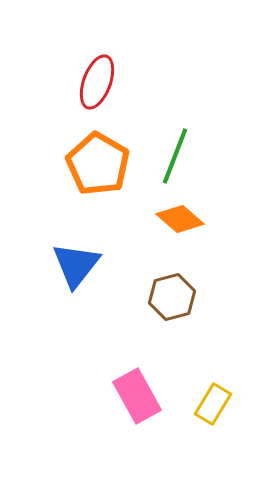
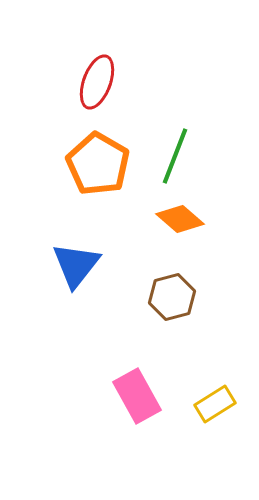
yellow rectangle: moved 2 px right; rotated 27 degrees clockwise
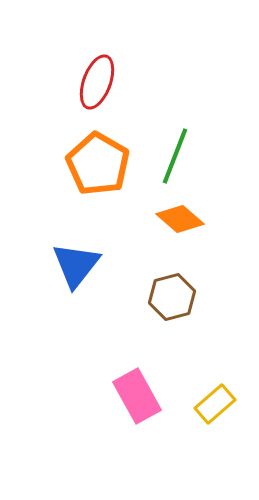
yellow rectangle: rotated 9 degrees counterclockwise
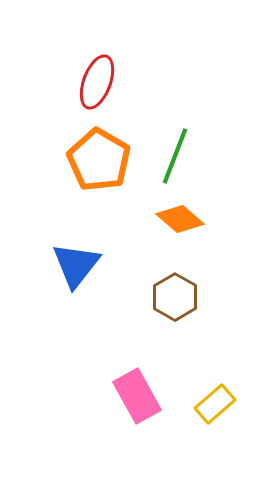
orange pentagon: moved 1 px right, 4 px up
brown hexagon: moved 3 px right; rotated 15 degrees counterclockwise
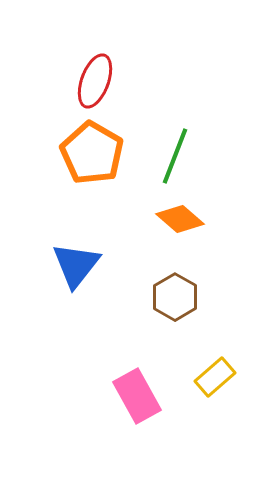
red ellipse: moved 2 px left, 1 px up
orange pentagon: moved 7 px left, 7 px up
yellow rectangle: moved 27 px up
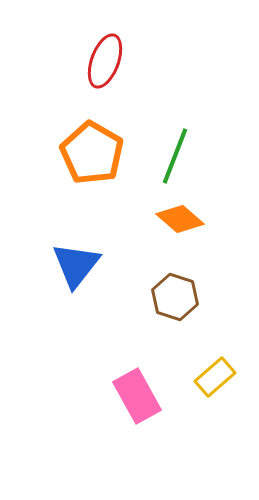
red ellipse: moved 10 px right, 20 px up
brown hexagon: rotated 12 degrees counterclockwise
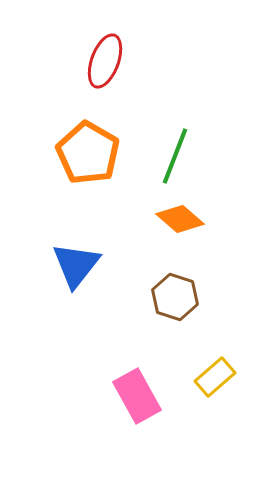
orange pentagon: moved 4 px left
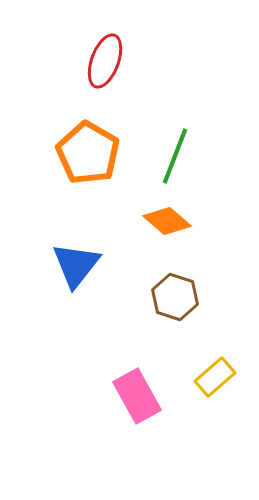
orange diamond: moved 13 px left, 2 px down
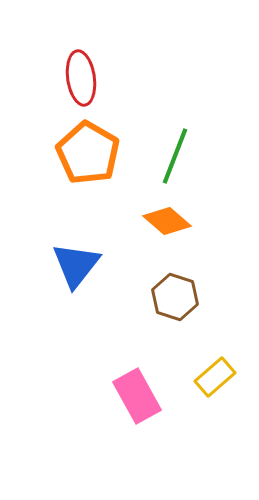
red ellipse: moved 24 px left, 17 px down; rotated 28 degrees counterclockwise
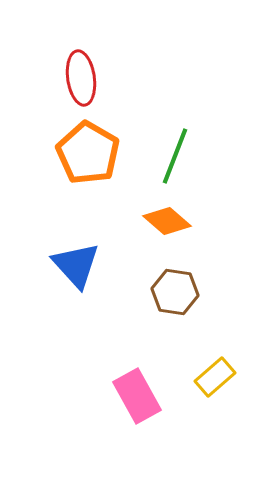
blue triangle: rotated 20 degrees counterclockwise
brown hexagon: moved 5 px up; rotated 9 degrees counterclockwise
